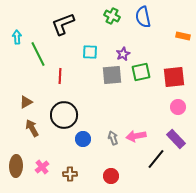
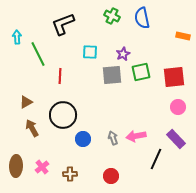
blue semicircle: moved 1 px left, 1 px down
black circle: moved 1 px left
black line: rotated 15 degrees counterclockwise
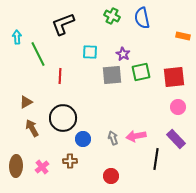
purple star: rotated 16 degrees counterclockwise
black circle: moved 3 px down
black line: rotated 15 degrees counterclockwise
brown cross: moved 13 px up
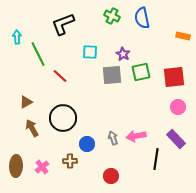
red line: rotated 49 degrees counterclockwise
blue circle: moved 4 px right, 5 px down
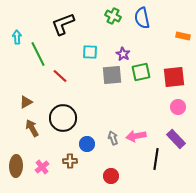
green cross: moved 1 px right
